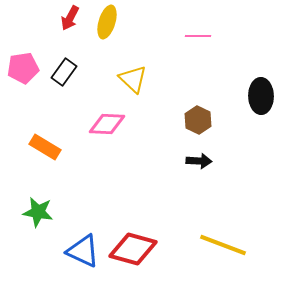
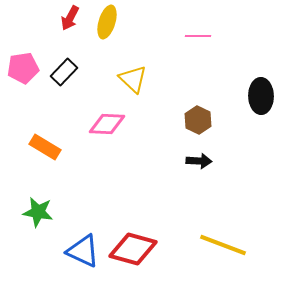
black rectangle: rotated 8 degrees clockwise
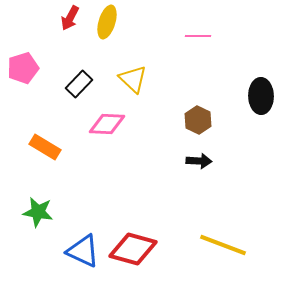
pink pentagon: rotated 8 degrees counterclockwise
black rectangle: moved 15 px right, 12 px down
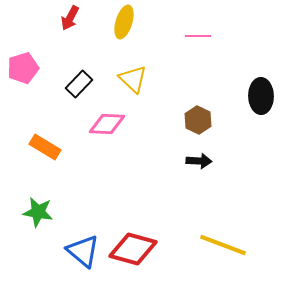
yellow ellipse: moved 17 px right
blue triangle: rotated 15 degrees clockwise
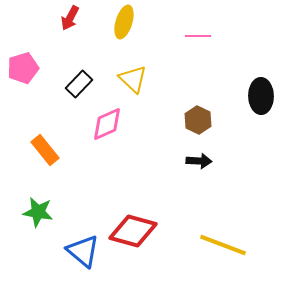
pink diamond: rotated 27 degrees counterclockwise
orange rectangle: moved 3 px down; rotated 20 degrees clockwise
red diamond: moved 18 px up
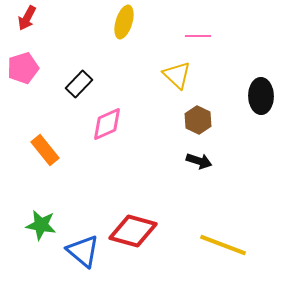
red arrow: moved 43 px left
yellow triangle: moved 44 px right, 4 px up
black arrow: rotated 15 degrees clockwise
green star: moved 3 px right, 13 px down
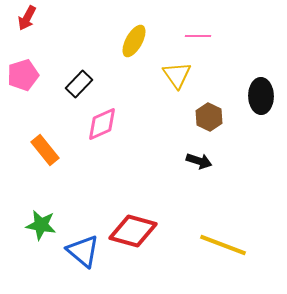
yellow ellipse: moved 10 px right, 19 px down; rotated 12 degrees clockwise
pink pentagon: moved 7 px down
yellow triangle: rotated 12 degrees clockwise
brown hexagon: moved 11 px right, 3 px up
pink diamond: moved 5 px left
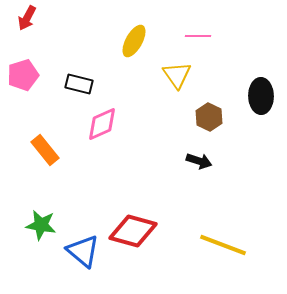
black rectangle: rotated 60 degrees clockwise
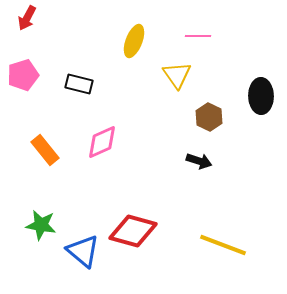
yellow ellipse: rotated 8 degrees counterclockwise
pink diamond: moved 18 px down
